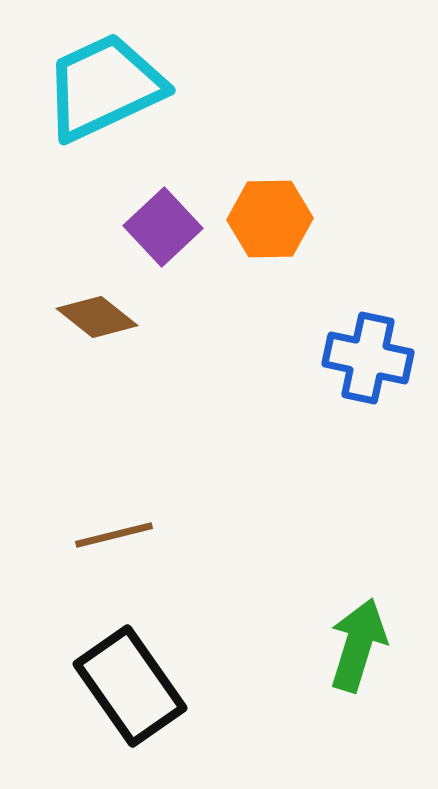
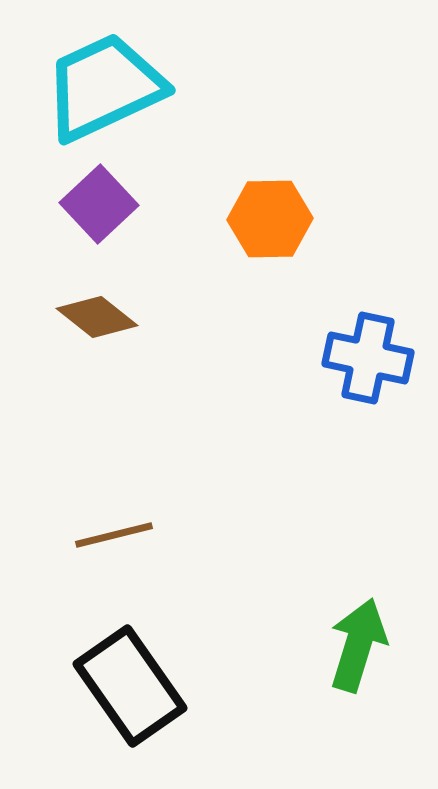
purple square: moved 64 px left, 23 px up
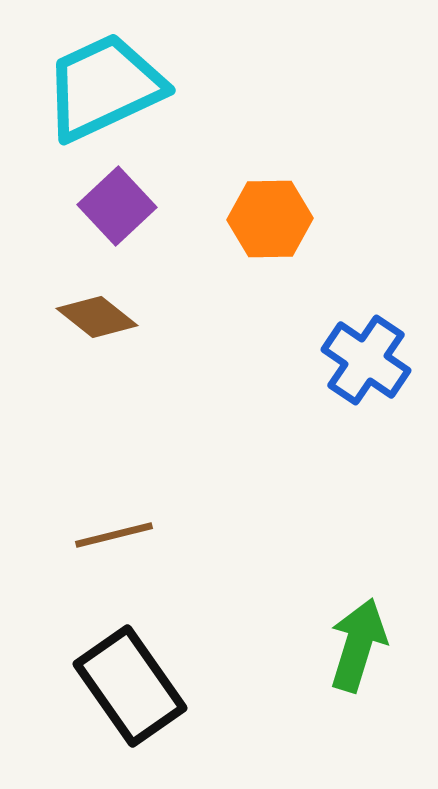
purple square: moved 18 px right, 2 px down
blue cross: moved 2 px left, 2 px down; rotated 22 degrees clockwise
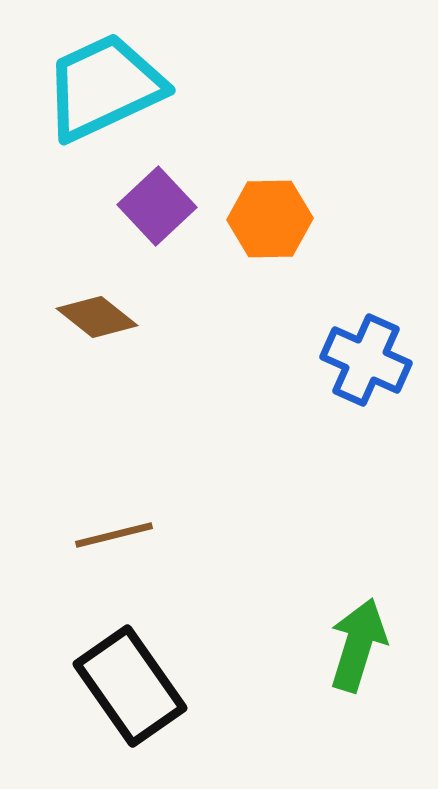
purple square: moved 40 px right
blue cross: rotated 10 degrees counterclockwise
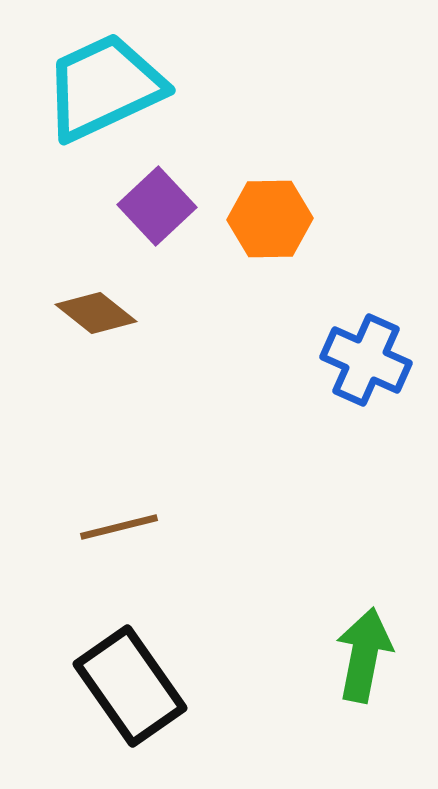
brown diamond: moved 1 px left, 4 px up
brown line: moved 5 px right, 8 px up
green arrow: moved 6 px right, 10 px down; rotated 6 degrees counterclockwise
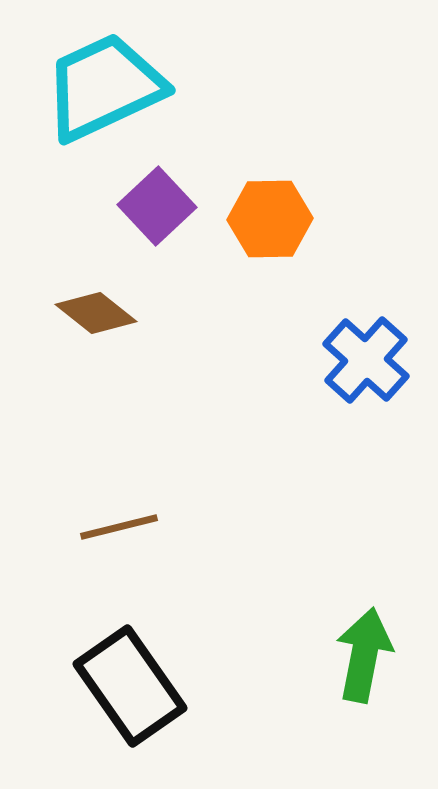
blue cross: rotated 18 degrees clockwise
